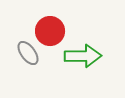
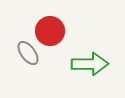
green arrow: moved 7 px right, 8 px down
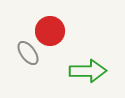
green arrow: moved 2 px left, 7 px down
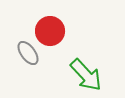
green arrow: moved 2 px left, 4 px down; rotated 48 degrees clockwise
